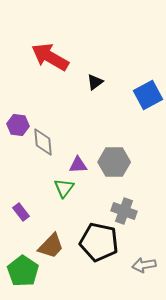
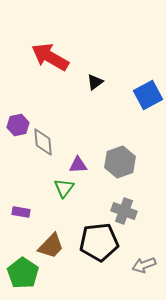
purple hexagon: rotated 20 degrees counterclockwise
gray hexagon: moved 6 px right; rotated 20 degrees counterclockwise
purple rectangle: rotated 42 degrees counterclockwise
black pentagon: rotated 18 degrees counterclockwise
gray arrow: rotated 10 degrees counterclockwise
green pentagon: moved 2 px down
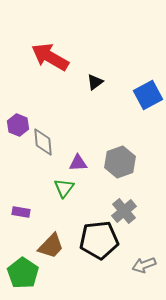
purple hexagon: rotated 25 degrees counterclockwise
purple triangle: moved 2 px up
gray cross: rotated 30 degrees clockwise
black pentagon: moved 2 px up
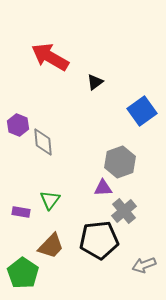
blue square: moved 6 px left, 16 px down; rotated 8 degrees counterclockwise
purple triangle: moved 25 px right, 25 px down
green triangle: moved 14 px left, 12 px down
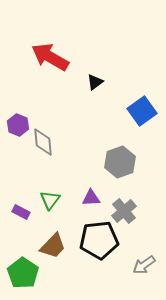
purple triangle: moved 12 px left, 10 px down
purple rectangle: rotated 18 degrees clockwise
brown trapezoid: moved 2 px right
gray arrow: rotated 15 degrees counterclockwise
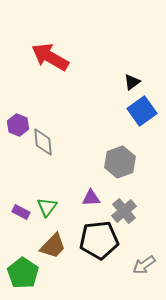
black triangle: moved 37 px right
green triangle: moved 3 px left, 7 px down
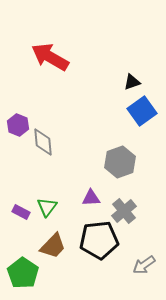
black triangle: rotated 18 degrees clockwise
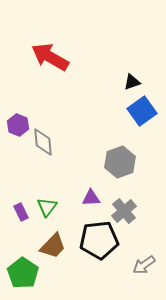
purple rectangle: rotated 36 degrees clockwise
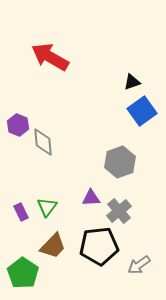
gray cross: moved 5 px left
black pentagon: moved 6 px down
gray arrow: moved 5 px left
